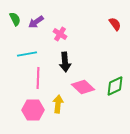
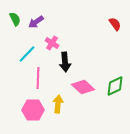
pink cross: moved 8 px left, 9 px down
cyan line: rotated 36 degrees counterclockwise
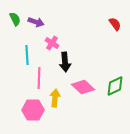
purple arrow: rotated 126 degrees counterclockwise
cyan line: moved 1 px down; rotated 48 degrees counterclockwise
pink line: moved 1 px right
yellow arrow: moved 3 px left, 6 px up
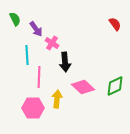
purple arrow: moved 7 px down; rotated 35 degrees clockwise
pink line: moved 1 px up
yellow arrow: moved 2 px right, 1 px down
pink hexagon: moved 2 px up
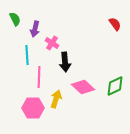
purple arrow: moved 1 px left; rotated 49 degrees clockwise
yellow arrow: moved 1 px left; rotated 12 degrees clockwise
